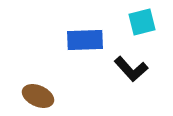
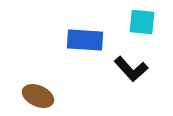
cyan square: rotated 20 degrees clockwise
blue rectangle: rotated 6 degrees clockwise
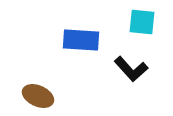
blue rectangle: moved 4 px left
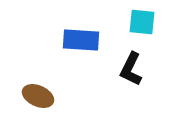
black L-shape: rotated 68 degrees clockwise
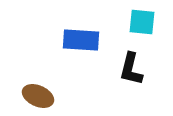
black L-shape: rotated 12 degrees counterclockwise
